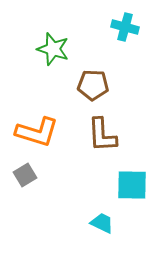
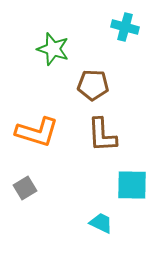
gray square: moved 13 px down
cyan trapezoid: moved 1 px left
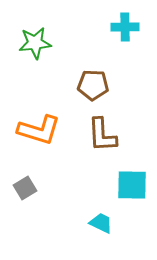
cyan cross: rotated 16 degrees counterclockwise
green star: moved 18 px left, 6 px up; rotated 24 degrees counterclockwise
orange L-shape: moved 2 px right, 2 px up
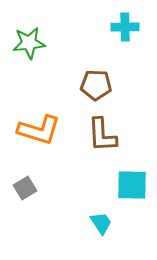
green star: moved 6 px left
brown pentagon: moved 3 px right
cyan trapezoid: rotated 30 degrees clockwise
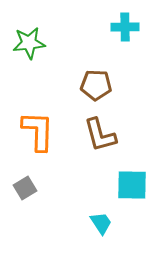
orange L-shape: moved 1 px left, 1 px down; rotated 105 degrees counterclockwise
brown L-shape: moved 2 px left; rotated 12 degrees counterclockwise
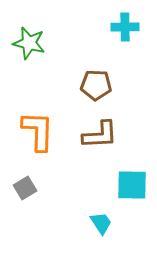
green star: rotated 20 degrees clockwise
brown L-shape: rotated 78 degrees counterclockwise
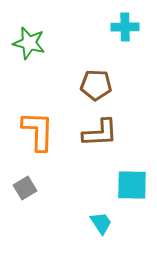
brown L-shape: moved 2 px up
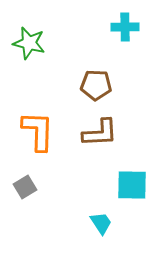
gray square: moved 1 px up
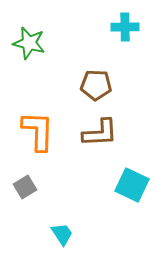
cyan square: rotated 24 degrees clockwise
cyan trapezoid: moved 39 px left, 11 px down
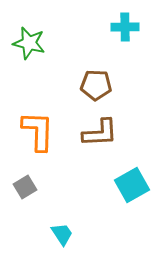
cyan square: rotated 36 degrees clockwise
